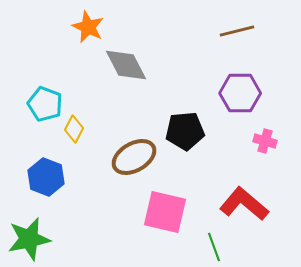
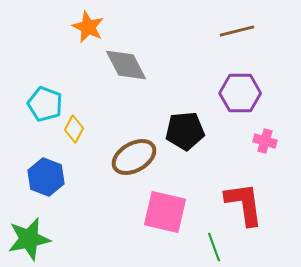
red L-shape: rotated 42 degrees clockwise
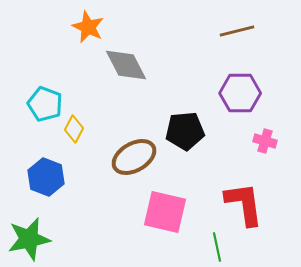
green line: moved 3 px right; rotated 8 degrees clockwise
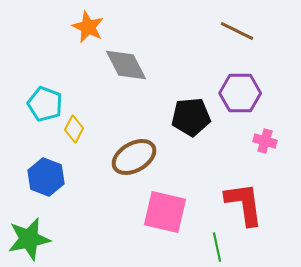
brown line: rotated 40 degrees clockwise
black pentagon: moved 6 px right, 14 px up
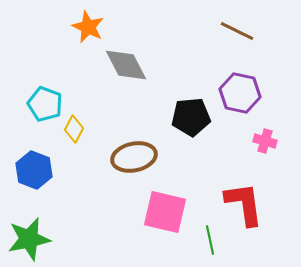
purple hexagon: rotated 12 degrees clockwise
brown ellipse: rotated 18 degrees clockwise
blue hexagon: moved 12 px left, 7 px up
green line: moved 7 px left, 7 px up
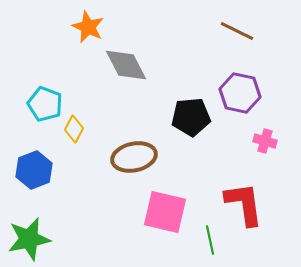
blue hexagon: rotated 18 degrees clockwise
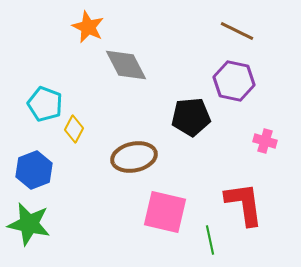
purple hexagon: moved 6 px left, 12 px up
green star: moved 15 px up; rotated 24 degrees clockwise
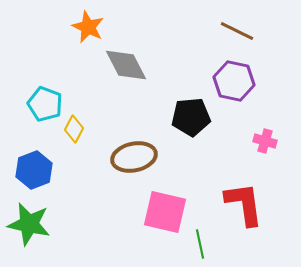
green line: moved 10 px left, 4 px down
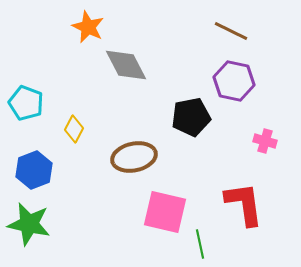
brown line: moved 6 px left
cyan pentagon: moved 19 px left, 1 px up
black pentagon: rotated 6 degrees counterclockwise
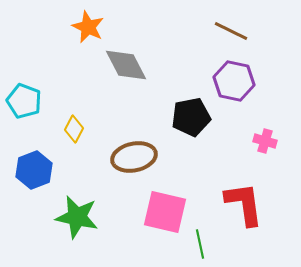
cyan pentagon: moved 2 px left, 2 px up
green star: moved 48 px right, 7 px up
